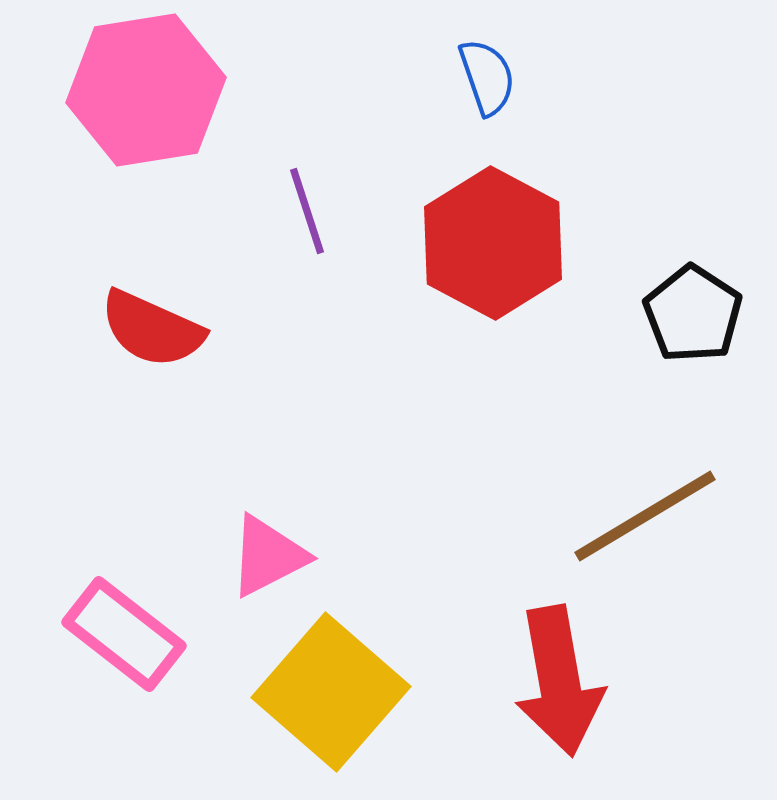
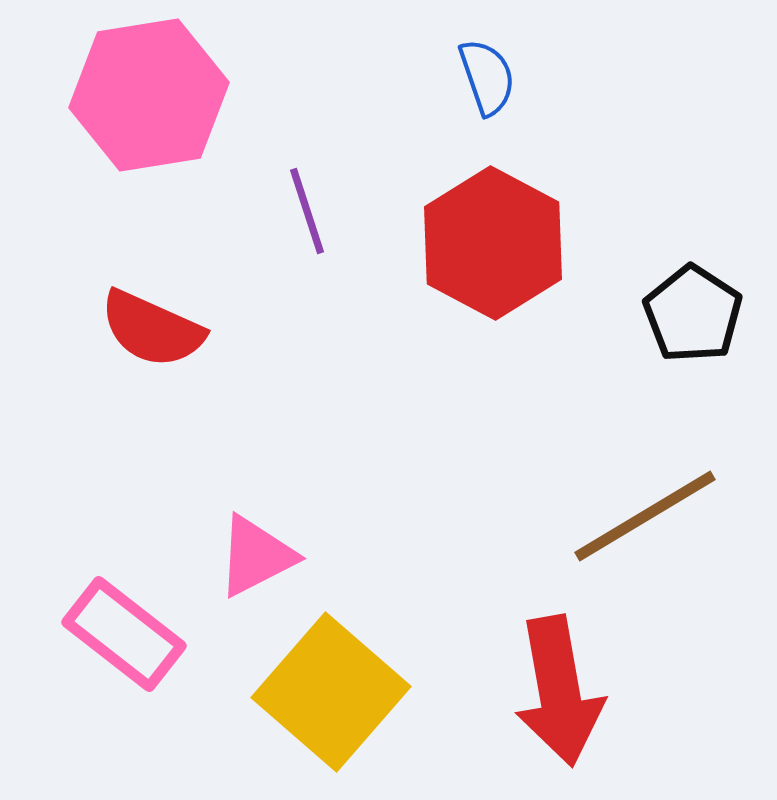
pink hexagon: moved 3 px right, 5 px down
pink triangle: moved 12 px left
red arrow: moved 10 px down
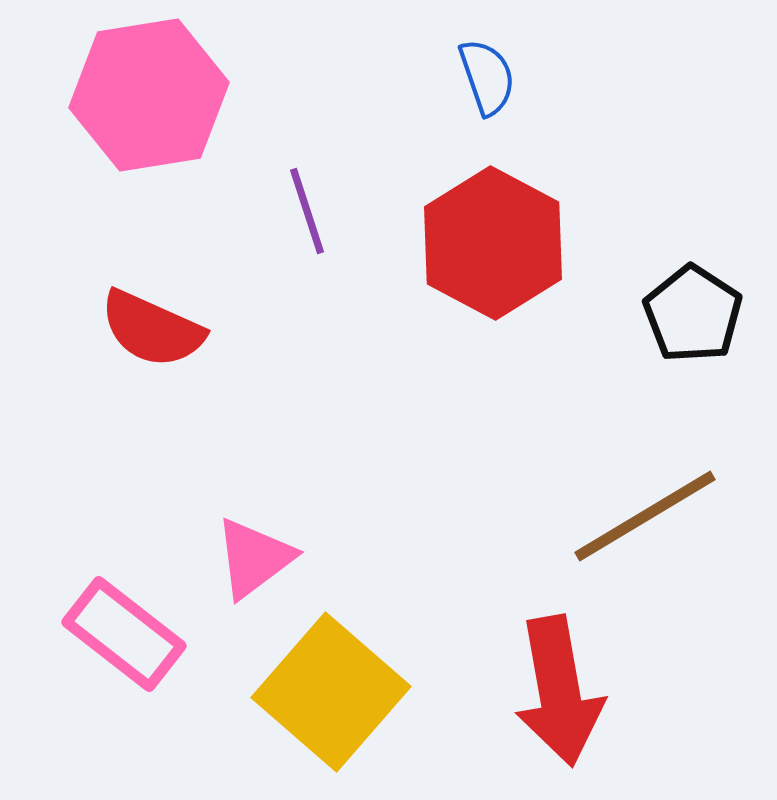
pink triangle: moved 2 px left, 2 px down; rotated 10 degrees counterclockwise
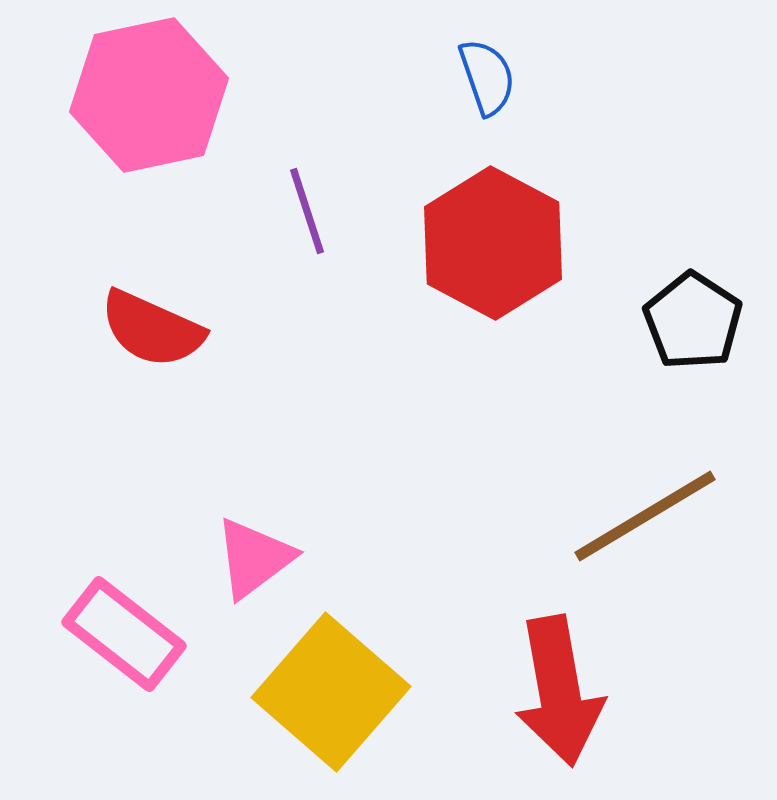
pink hexagon: rotated 3 degrees counterclockwise
black pentagon: moved 7 px down
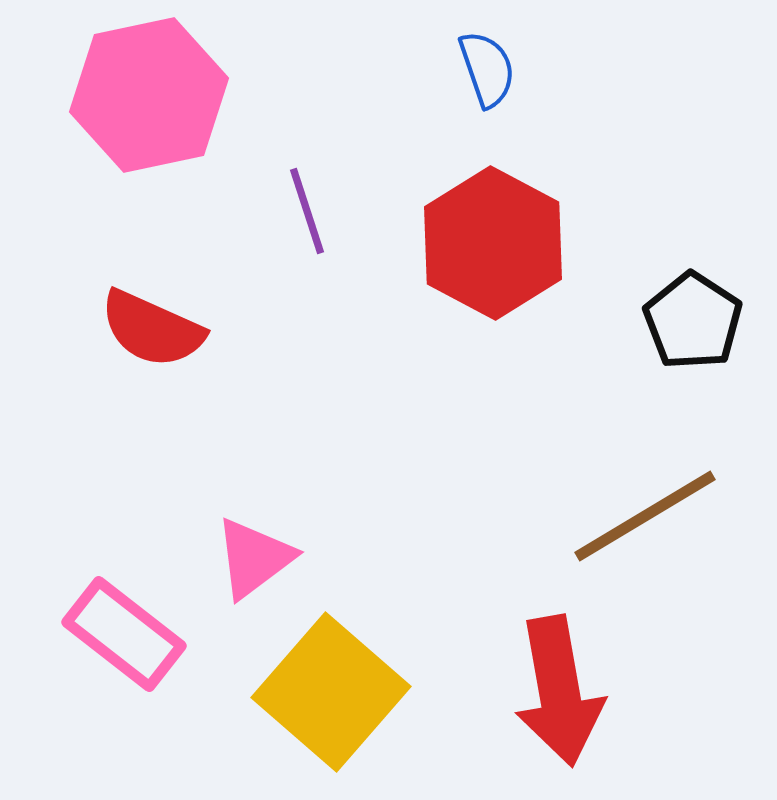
blue semicircle: moved 8 px up
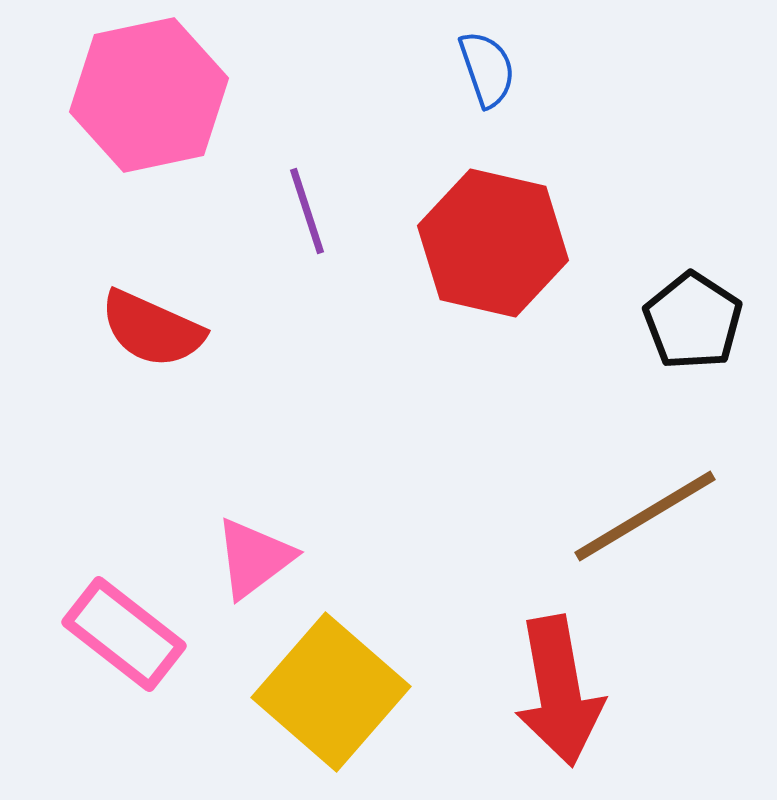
red hexagon: rotated 15 degrees counterclockwise
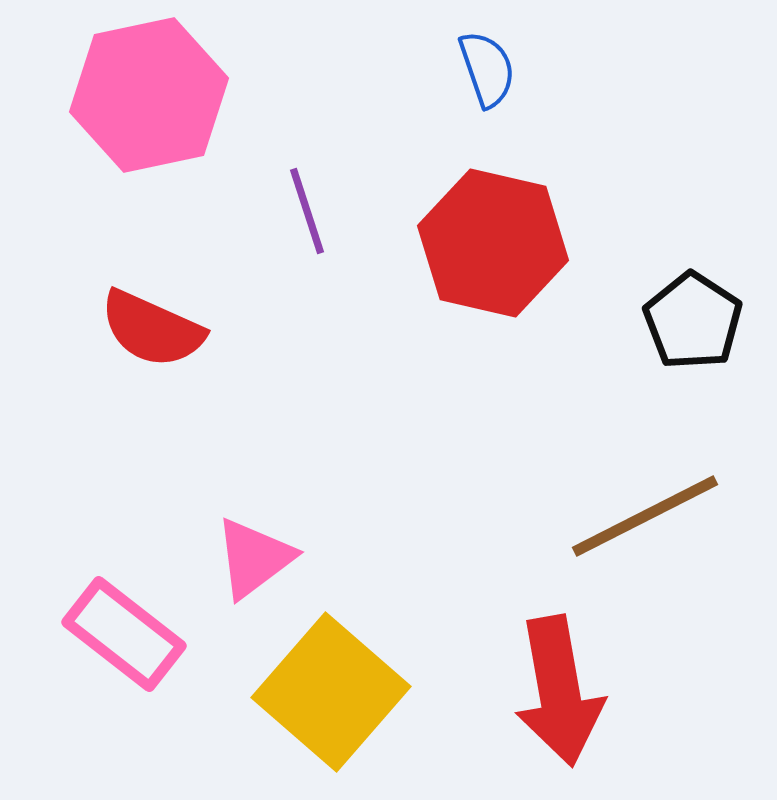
brown line: rotated 4 degrees clockwise
